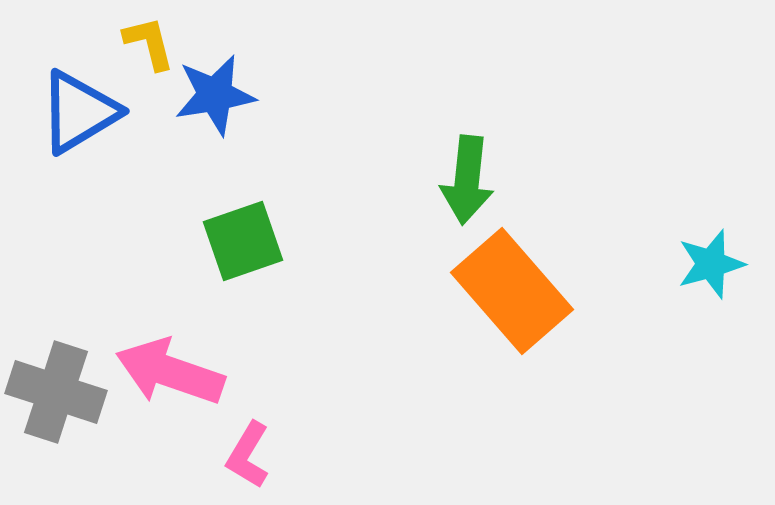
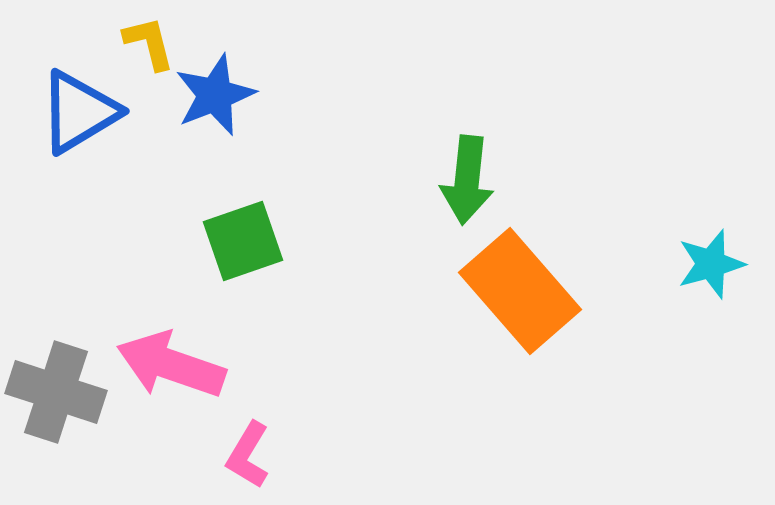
blue star: rotated 12 degrees counterclockwise
orange rectangle: moved 8 px right
pink arrow: moved 1 px right, 7 px up
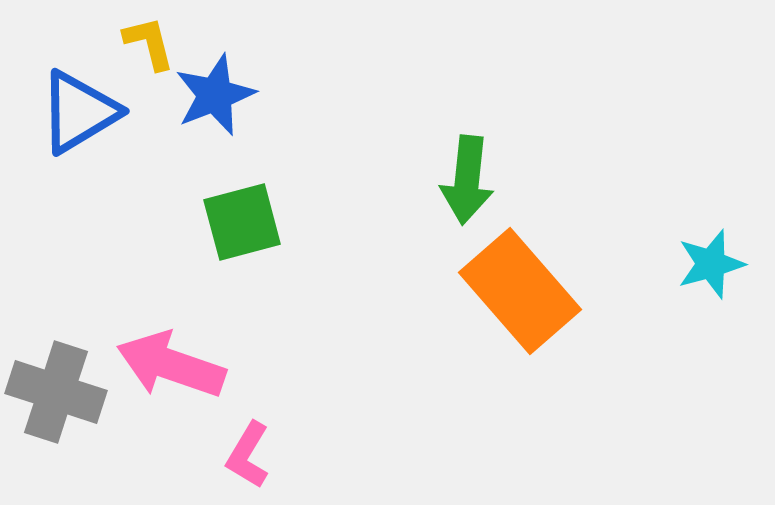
green square: moved 1 px left, 19 px up; rotated 4 degrees clockwise
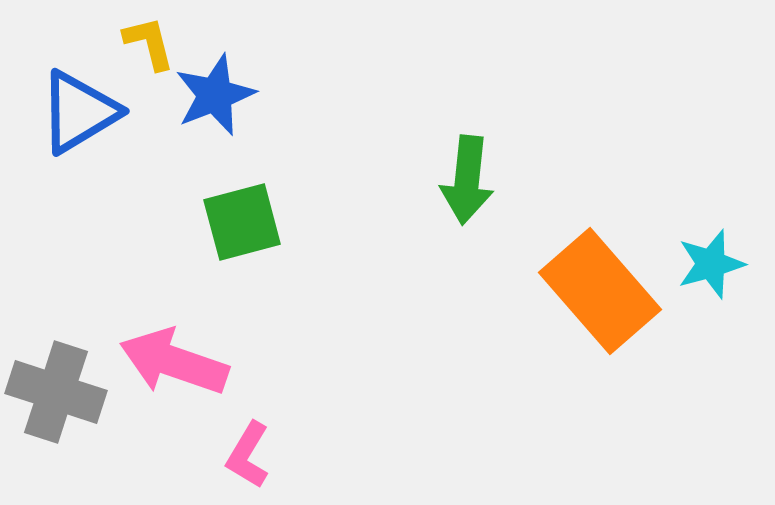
orange rectangle: moved 80 px right
pink arrow: moved 3 px right, 3 px up
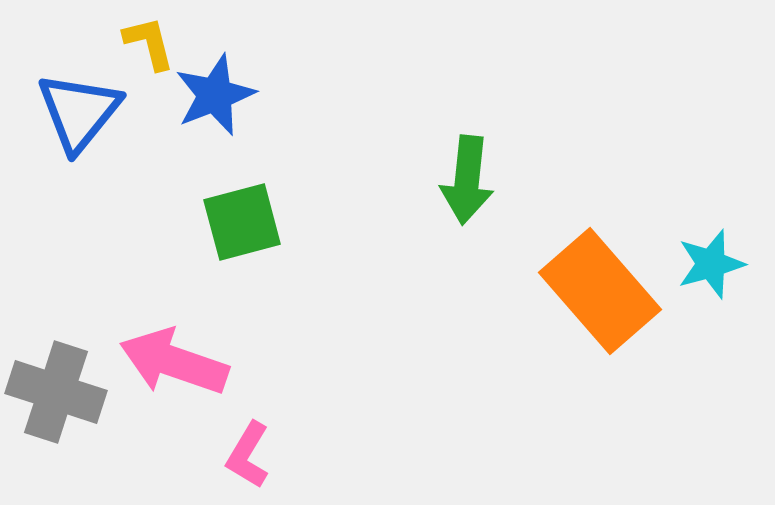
blue triangle: rotated 20 degrees counterclockwise
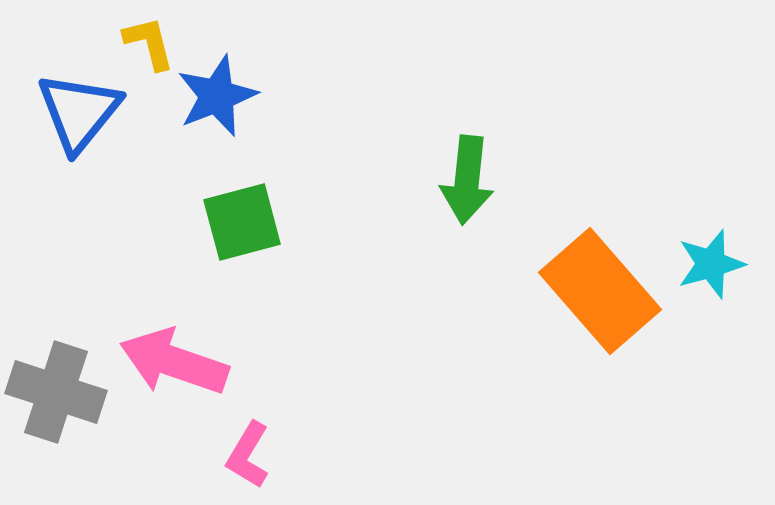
blue star: moved 2 px right, 1 px down
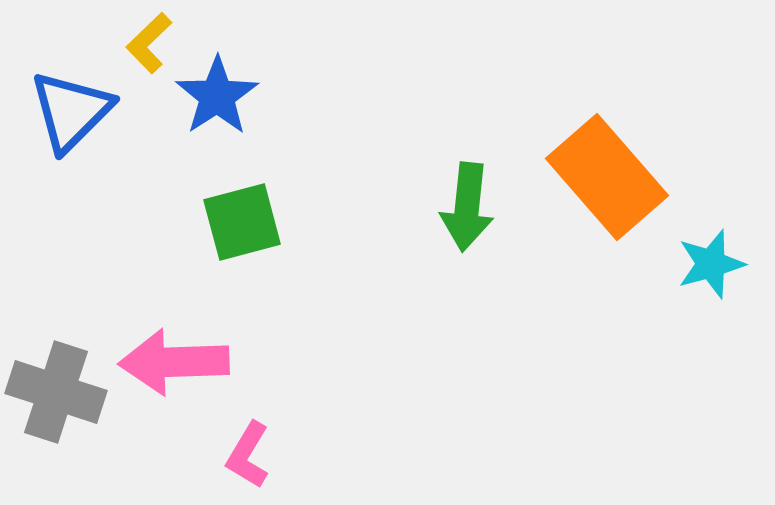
yellow L-shape: rotated 120 degrees counterclockwise
blue star: rotated 12 degrees counterclockwise
blue triangle: moved 8 px left, 1 px up; rotated 6 degrees clockwise
green arrow: moved 27 px down
orange rectangle: moved 7 px right, 114 px up
pink arrow: rotated 21 degrees counterclockwise
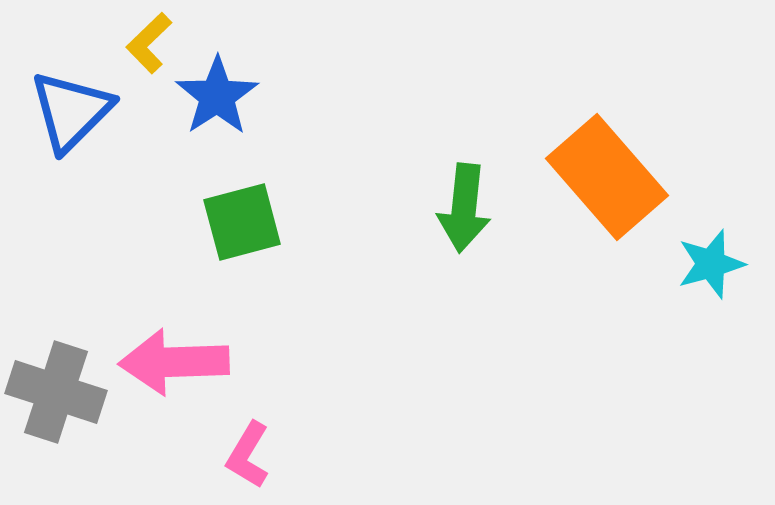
green arrow: moved 3 px left, 1 px down
